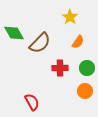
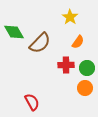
green diamond: moved 1 px up
red cross: moved 6 px right, 3 px up
orange circle: moved 3 px up
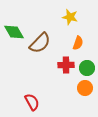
yellow star: rotated 21 degrees counterclockwise
orange semicircle: moved 1 px down; rotated 16 degrees counterclockwise
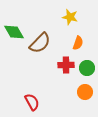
orange circle: moved 4 px down
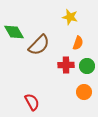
brown semicircle: moved 1 px left, 2 px down
green circle: moved 2 px up
orange circle: moved 1 px left
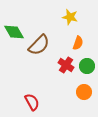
red cross: rotated 35 degrees clockwise
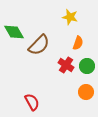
orange circle: moved 2 px right
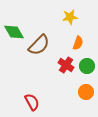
yellow star: rotated 21 degrees counterclockwise
